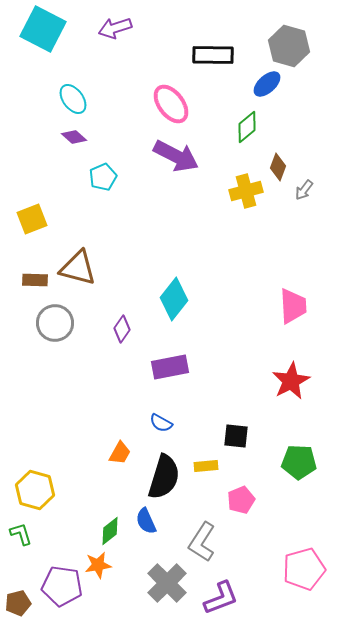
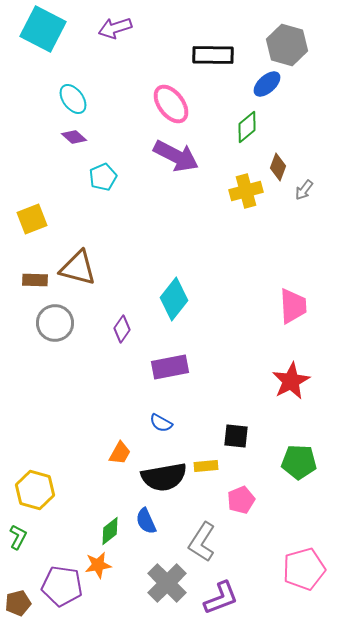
gray hexagon at (289, 46): moved 2 px left, 1 px up
black semicircle at (164, 477): rotated 63 degrees clockwise
green L-shape at (21, 534): moved 3 px left, 3 px down; rotated 45 degrees clockwise
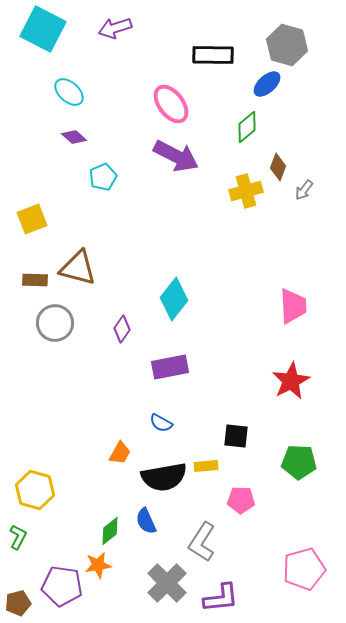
cyan ellipse at (73, 99): moved 4 px left, 7 px up; rotated 12 degrees counterclockwise
pink pentagon at (241, 500): rotated 24 degrees clockwise
purple L-shape at (221, 598): rotated 15 degrees clockwise
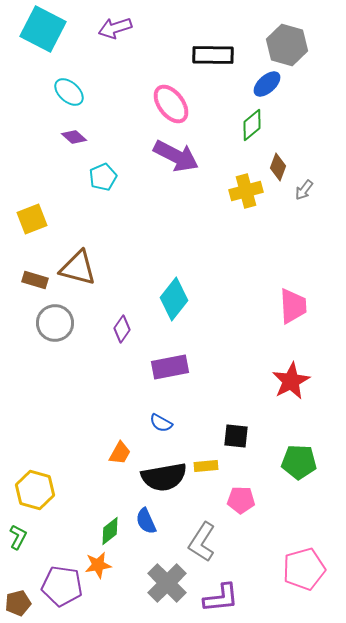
green diamond at (247, 127): moved 5 px right, 2 px up
brown rectangle at (35, 280): rotated 15 degrees clockwise
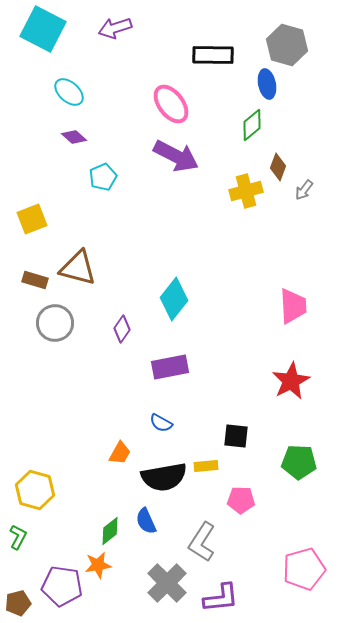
blue ellipse at (267, 84): rotated 60 degrees counterclockwise
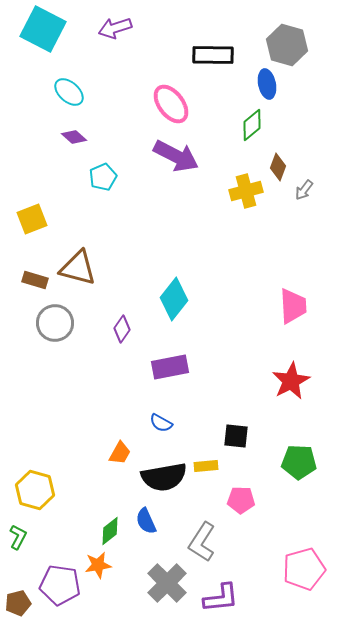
purple pentagon at (62, 586): moved 2 px left, 1 px up
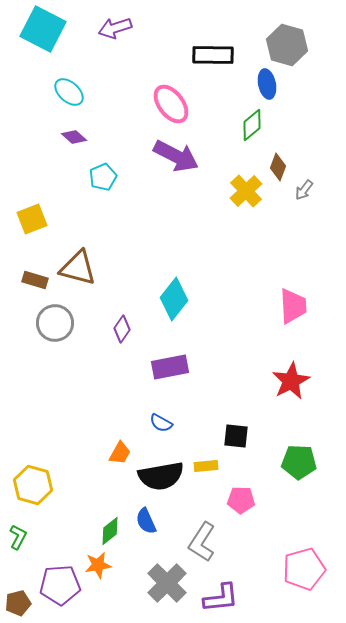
yellow cross at (246, 191): rotated 28 degrees counterclockwise
black semicircle at (164, 477): moved 3 px left, 1 px up
yellow hexagon at (35, 490): moved 2 px left, 5 px up
purple pentagon at (60, 585): rotated 12 degrees counterclockwise
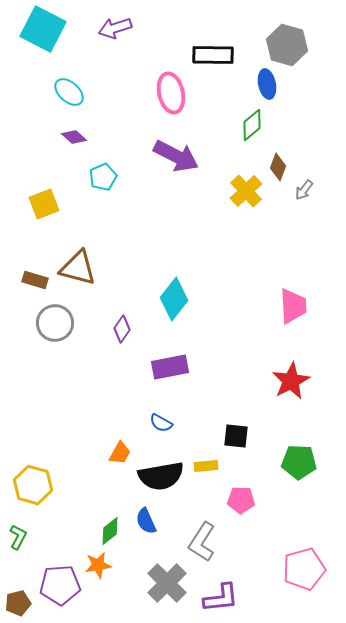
pink ellipse at (171, 104): moved 11 px up; rotated 24 degrees clockwise
yellow square at (32, 219): moved 12 px right, 15 px up
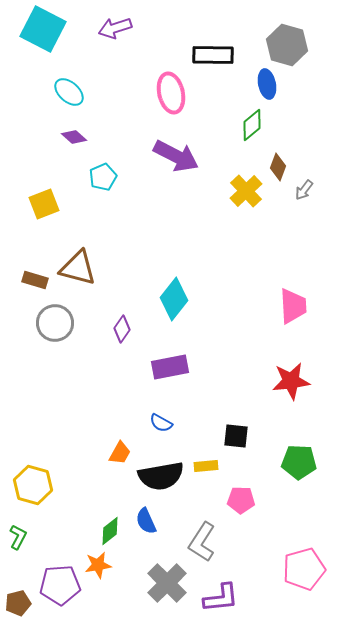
red star at (291, 381): rotated 21 degrees clockwise
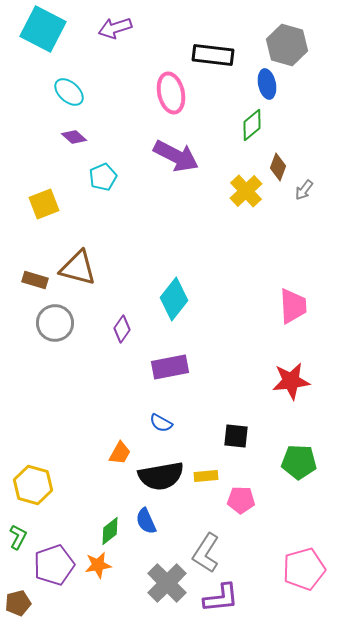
black rectangle at (213, 55): rotated 6 degrees clockwise
yellow rectangle at (206, 466): moved 10 px down
gray L-shape at (202, 542): moved 4 px right, 11 px down
purple pentagon at (60, 585): moved 6 px left, 20 px up; rotated 15 degrees counterclockwise
